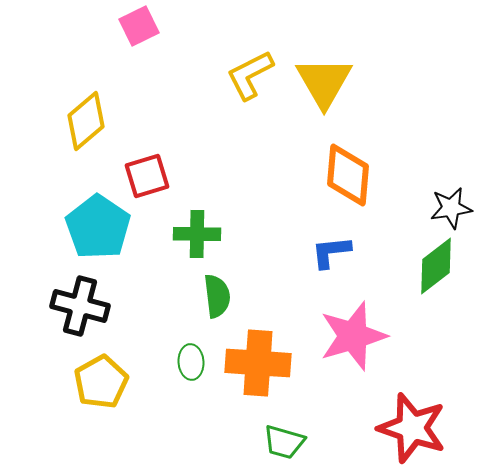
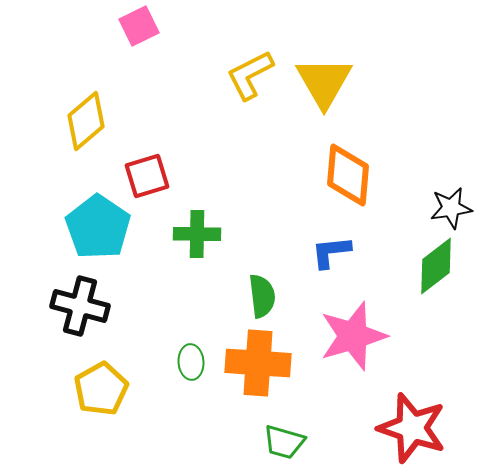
green semicircle: moved 45 px right
yellow pentagon: moved 7 px down
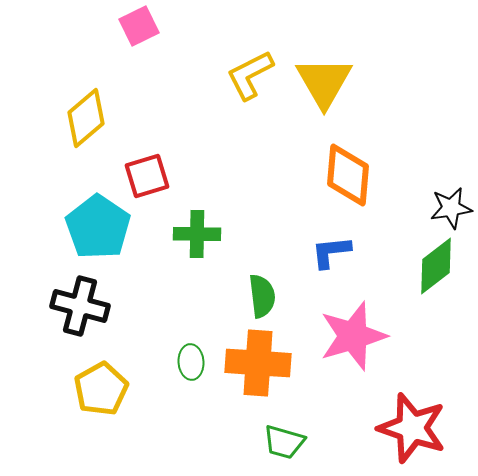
yellow diamond: moved 3 px up
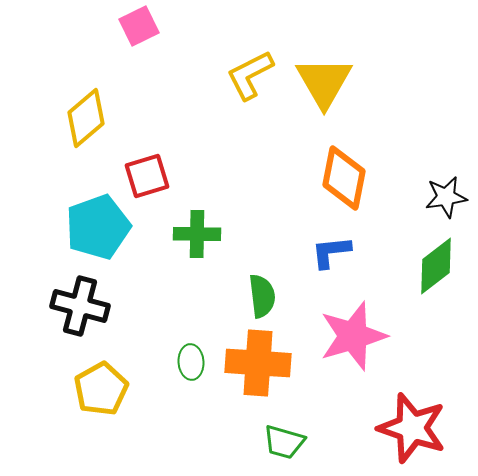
orange diamond: moved 4 px left, 3 px down; rotated 6 degrees clockwise
black star: moved 5 px left, 11 px up
cyan pentagon: rotated 18 degrees clockwise
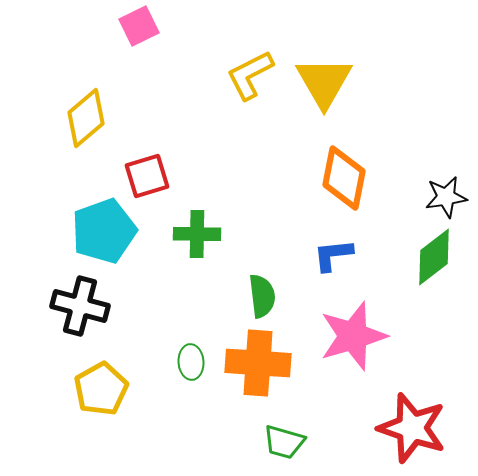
cyan pentagon: moved 6 px right, 4 px down
blue L-shape: moved 2 px right, 3 px down
green diamond: moved 2 px left, 9 px up
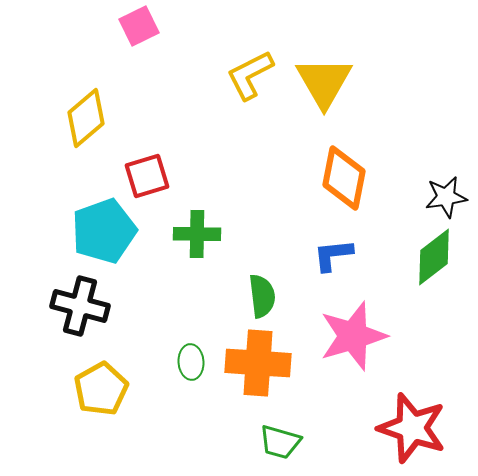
green trapezoid: moved 4 px left
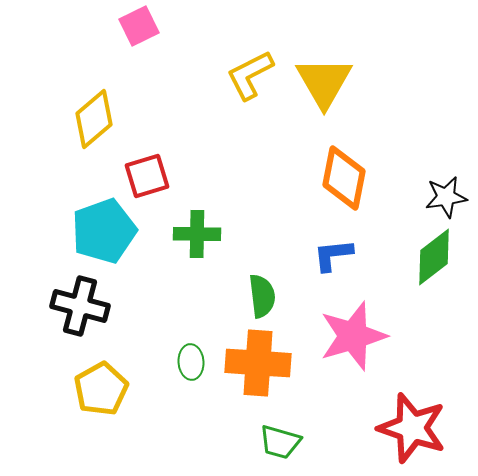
yellow diamond: moved 8 px right, 1 px down
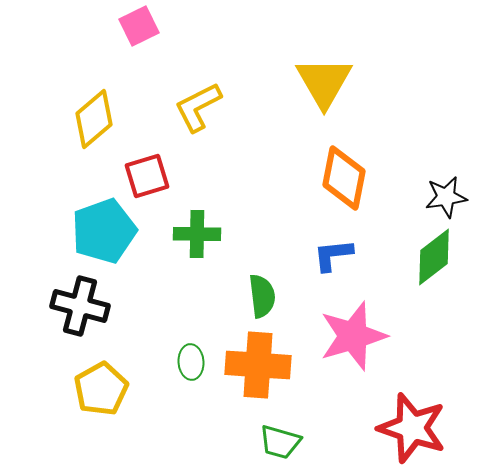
yellow L-shape: moved 52 px left, 32 px down
orange cross: moved 2 px down
